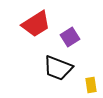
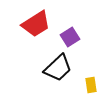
black trapezoid: rotated 64 degrees counterclockwise
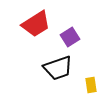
black trapezoid: rotated 24 degrees clockwise
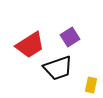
red trapezoid: moved 6 px left, 21 px down
yellow rectangle: rotated 21 degrees clockwise
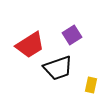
purple square: moved 2 px right, 2 px up
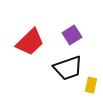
red trapezoid: moved 3 px up; rotated 12 degrees counterclockwise
black trapezoid: moved 10 px right
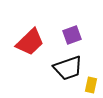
purple square: rotated 12 degrees clockwise
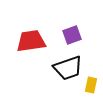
red trapezoid: moved 1 px right, 1 px up; rotated 144 degrees counterclockwise
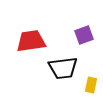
purple square: moved 12 px right
black trapezoid: moved 5 px left; rotated 12 degrees clockwise
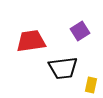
purple square: moved 4 px left, 4 px up; rotated 12 degrees counterclockwise
